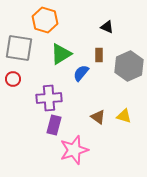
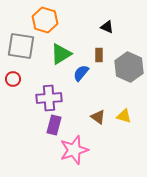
gray square: moved 2 px right, 2 px up
gray hexagon: moved 1 px down; rotated 12 degrees counterclockwise
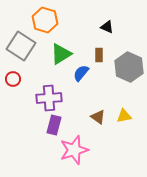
gray square: rotated 24 degrees clockwise
yellow triangle: rotated 28 degrees counterclockwise
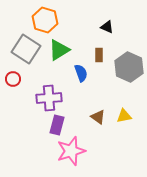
gray square: moved 5 px right, 3 px down
green triangle: moved 2 px left, 4 px up
blue semicircle: rotated 120 degrees clockwise
purple rectangle: moved 3 px right
pink star: moved 3 px left, 1 px down
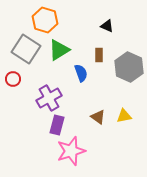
black triangle: moved 1 px up
purple cross: rotated 25 degrees counterclockwise
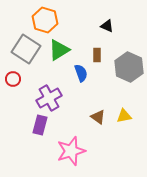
brown rectangle: moved 2 px left
purple rectangle: moved 17 px left
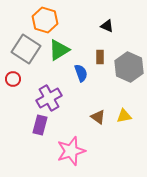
brown rectangle: moved 3 px right, 2 px down
